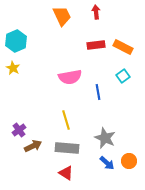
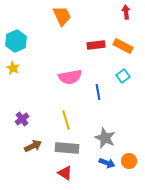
red arrow: moved 30 px right
orange rectangle: moved 1 px up
purple cross: moved 3 px right, 11 px up
blue arrow: rotated 21 degrees counterclockwise
red triangle: moved 1 px left
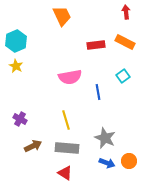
orange rectangle: moved 2 px right, 4 px up
yellow star: moved 3 px right, 2 px up
purple cross: moved 2 px left; rotated 24 degrees counterclockwise
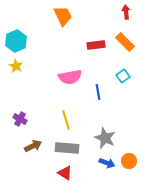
orange trapezoid: moved 1 px right
orange rectangle: rotated 18 degrees clockwise
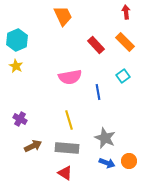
cyan hexagon: moved 1 px right, 1 px up
red rectangle: rotated 54 degrees clockwise
yellow line: moved 3 px right
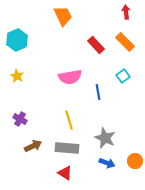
yellow star: moved 1 px right, 10 px down
orange circle: moved 6 px right
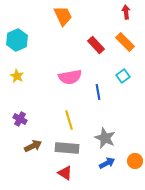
blue arrow: rotated 49 degrees counterclockwise
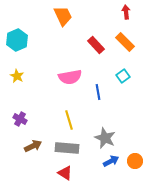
blue arrow: moved 4 px right, 2 px up
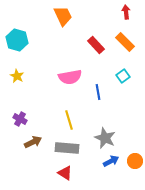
cyan hexagon: rotated 20 degrees counterclockwise
brown arrow: moved 4 px up
